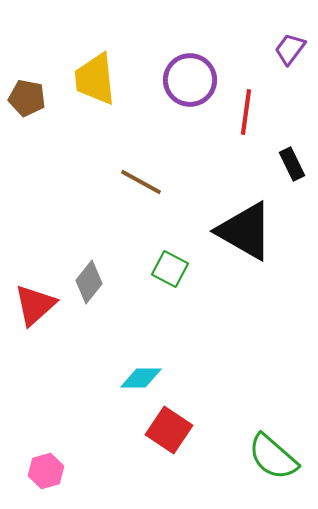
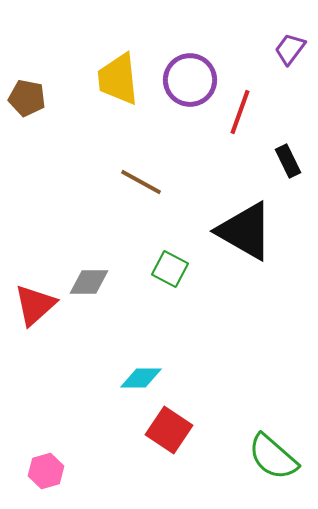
yellow trapezoid: moved 23 px right
red line: moved 6 px left; rotated 12 degrees clockwise
black rectangle: moved 4 px left, 3 px up
gray diamond: rotated 51 degrees clockwise
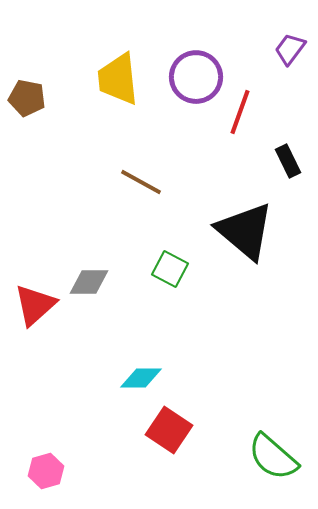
purple circle: moved 6 px right, 3 px up
black triangle: rotated 10 degrees clockwise
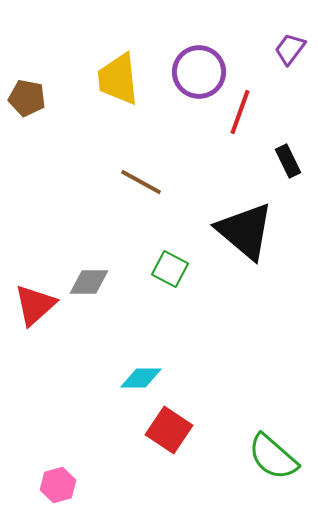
purple circle: moved 3 px right, 5 px up
pink hexagon: moved 12 px right, 14 px down
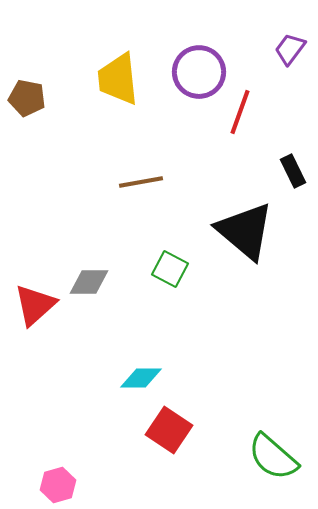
black rectangle: moved 5 px right, 10 px down
brown line: rotated 39 degrees counterclockwise
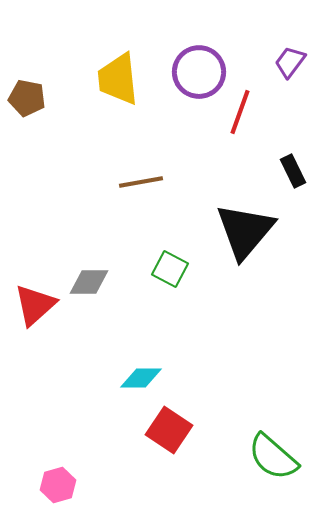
purple trapezoid: moved 13 px down
black triangle: rotated 30 degrees clockwise
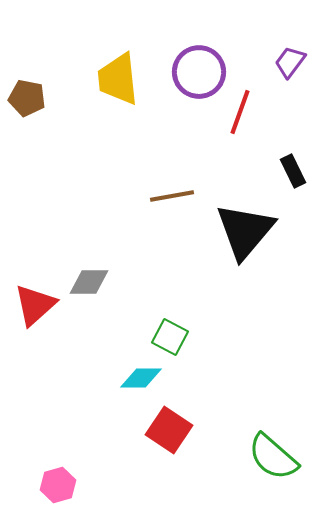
brown line: moved 31 px right, 14 px down
green square: moved 68 px down
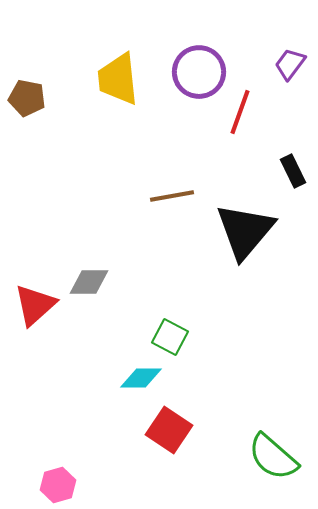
purple trapezoid: moved 2 px down
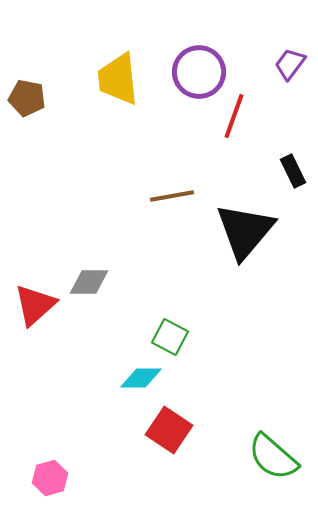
red line: moved 6 px left, 4 px down
pink hexagon: moved 8 px left, 7 px up
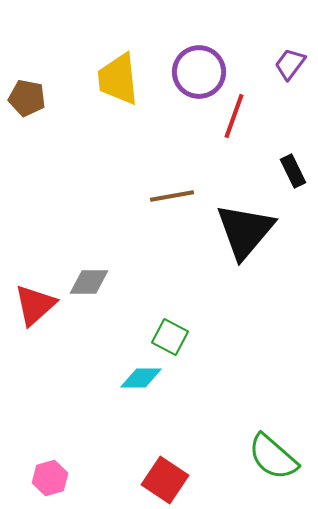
red square: moved 4 px left, 50 px down
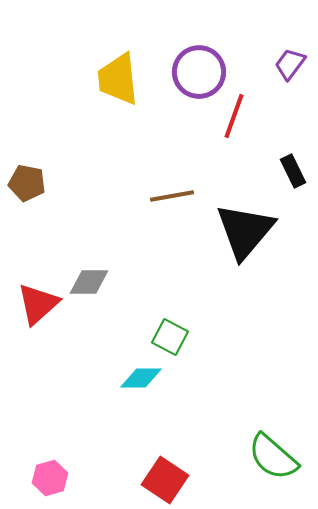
brown pentagon: moved 85 px down
red triangle: moved 3 px right, 1 px up
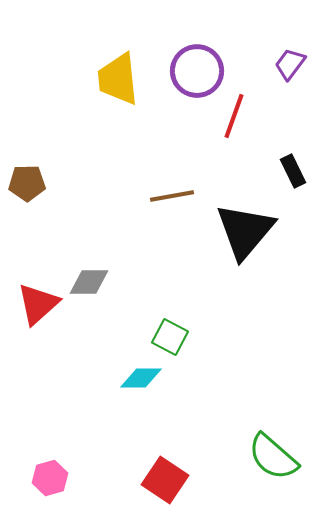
purple circle: moved 2 px left, 1 px up
brown pentagon: rotated 12 degrees counterclockwise
